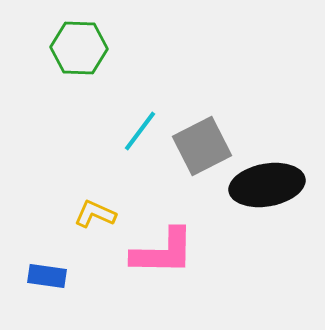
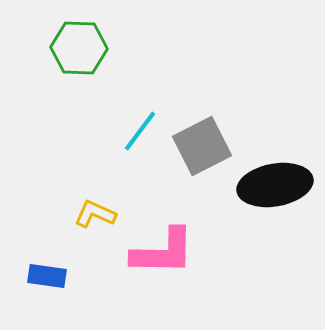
black ellipse: moved 8 px right
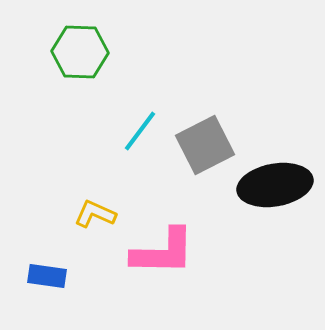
green hexagon: moved 1 px right, 4 px down
gray square: moved 3 px right, 1 px up
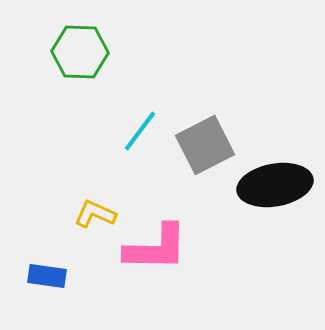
pink L-shape: moved 7 px left, 4 px up
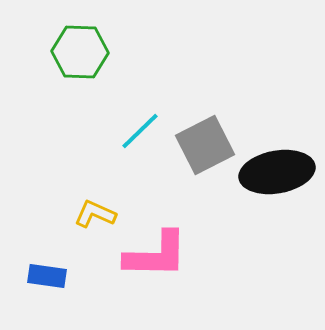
cyan line: rotated 9 degrees clockwise
black ellipse: moved 2 px right, 13 px up
pink L-shape: moved 7 px down
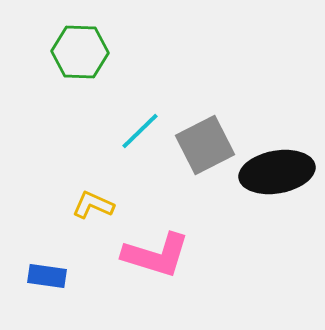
yellow L-shape: moved 2 px left, 9 px up
pink L-shape: rotated 16 degrees clockwise
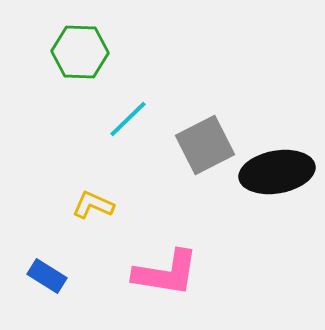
cyan line: moved 12 px left, 12 px up
pink L-shape: moved 10 px right, 18 px down; rotated 8 degrees counterclockwise
blue rectangle: rotated 24 degrees clockwise
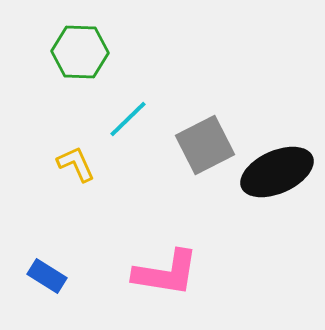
black ellipse: rotated 14 degrees counterclockwise
yellow L-shape: moved 17 px left, 41 px up; rotated 42 degrees clockwise
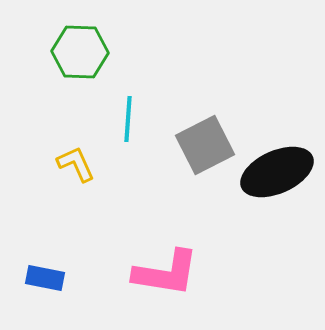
cyan line: rotated 42 degrees counterclockwise
blue rectangle: moved 2 px left, 2 px down; rotated 21 degrees counterclockwise
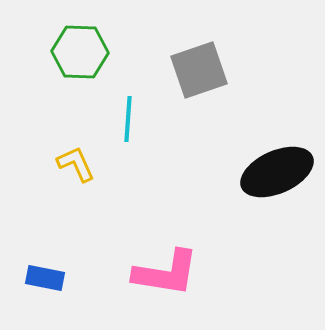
gray square: moved 6 px left, 75 px up; rotated 8 degrees clockwise
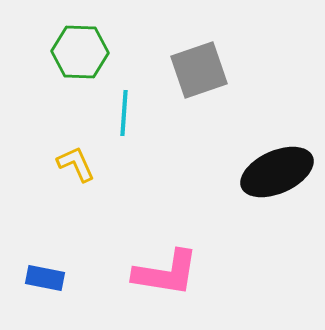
cyan line: moved 4 px left, 6 px up
